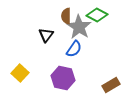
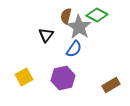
brown semicircle: rotated 14 degrees clockwise
yellow square: moved 4 px right, 4 px down; rotated 18 degrees clockwise
purple hexagon: rotated 25 degrees counterclockwise
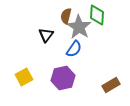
green diamond: rotated 65 degrees clockwise
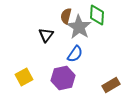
blue semicircle: moved 1 px right, 5 px down
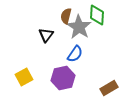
brown rectangle: moved 2 px left, 3 px down
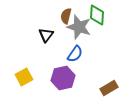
gray star: rotated 15 degrees counterclockwise
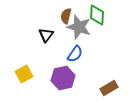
yellow square: moved 3 px up
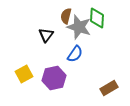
green diamond: moved 3 px down
purple hexagon: moved 9 px left
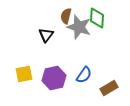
blue semicircle: moved 9 px right, 21 px down
yellow square: rotated 18 degrees clockwise
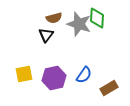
brown semicircle: moved 12 px left, 2 px down; rotated 119 degrees counterclockwise
gray star: moved 3 px up
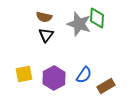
brown semicircle: moved 10 px left, 1 px up; rotated 28 degrees clockwise
purple hexagon: rotated 15 degrees counterclockwise
brown rectangle: moved 3 px left, 2 px up
